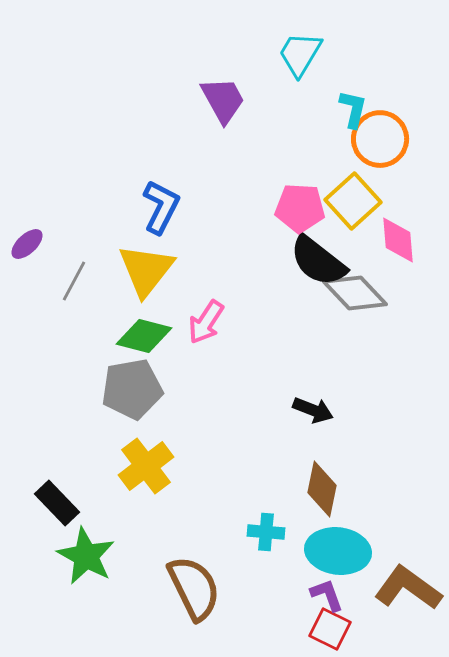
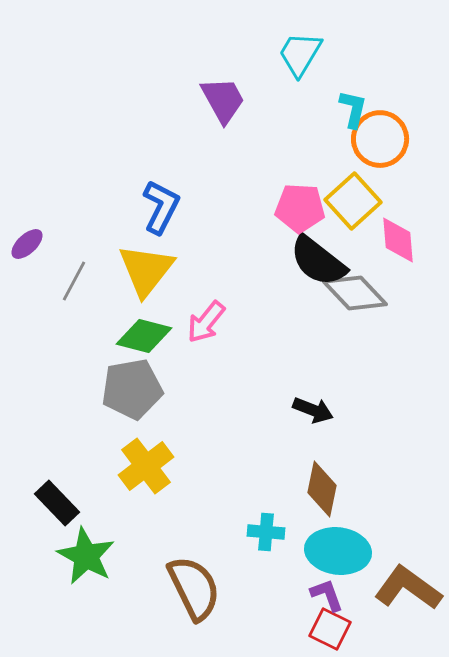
pink arrow: rotated 6 degrees clockwise
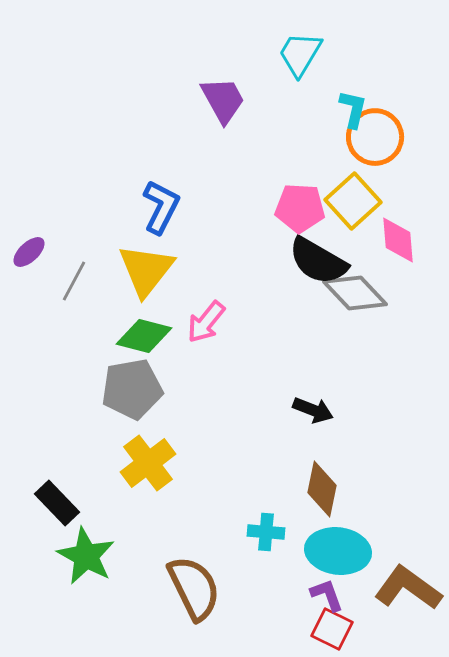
orange circle: moved 5 px left, 2 px up
purple ellipse: moved 2 px right, 8 px down
black semicircle: rotated 8 degrees counterclockwise
yellow cross: moved 2 px right, 3 px up
red square: moved 2 px right
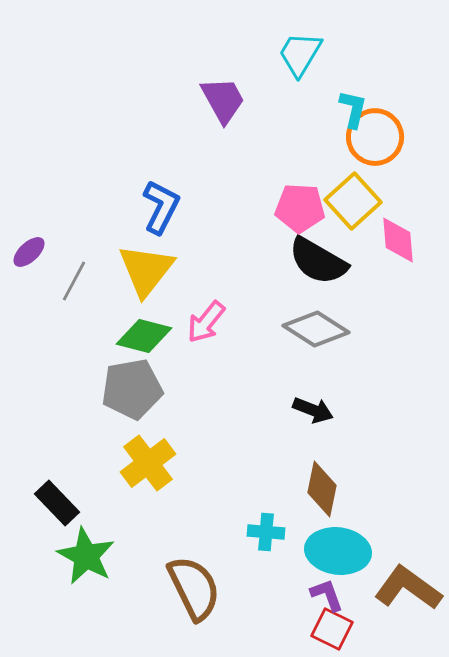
gray diamond: moved 39 px left, 36 px down; rotated 14 degrees counterclockwise
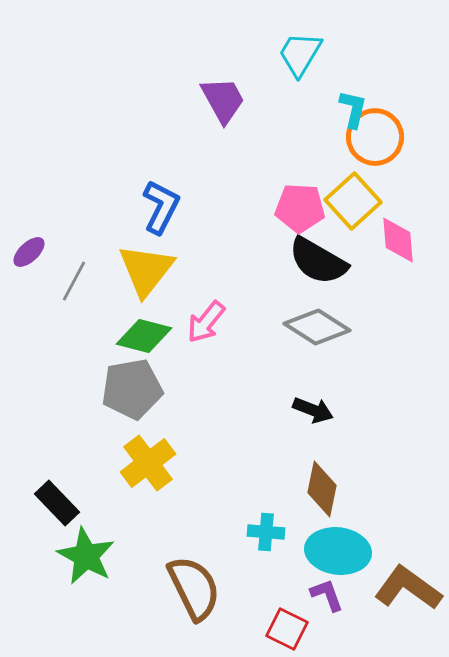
gray diamond: moved 1 px right, 2 px up
red square: moved 45 px left
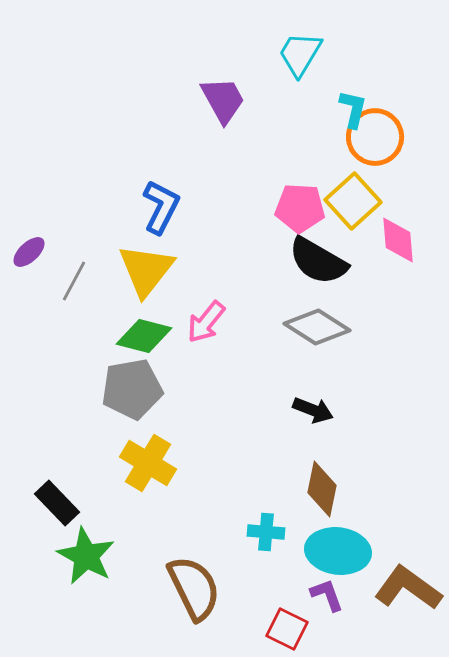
yellow cross: rotated 22 degrees counterclockwise
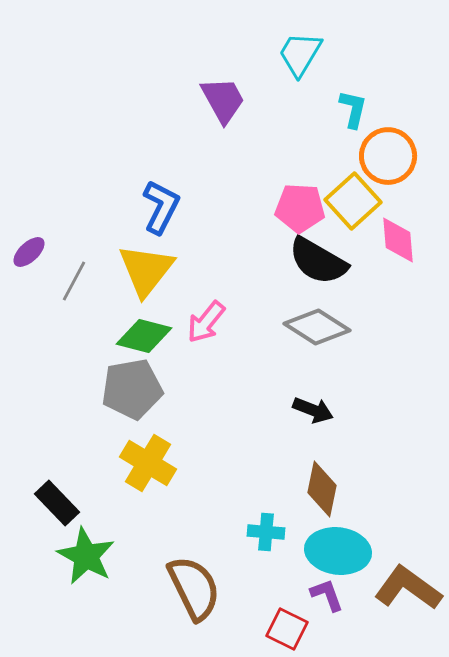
orange circle: moved 13 px right, 19 px down
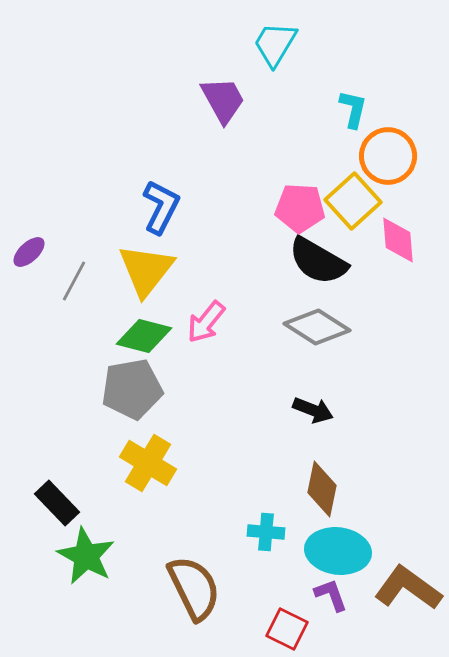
cyan trapezoid: moved 25 px left, 10 px up
purple L-shape: moved 4 px right
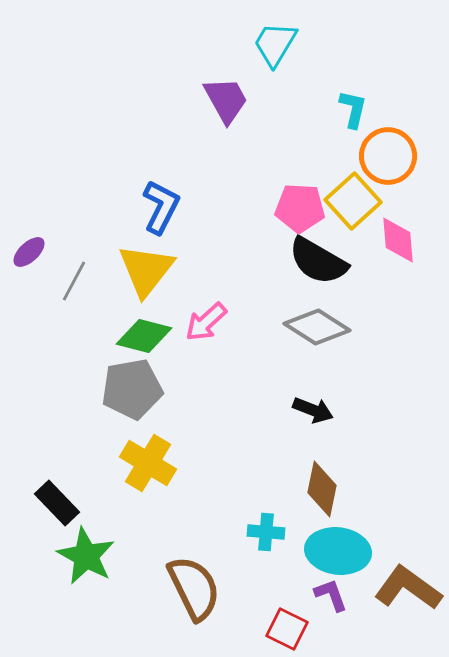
purple trapezoid: moved 3 px right
pink arrow: rotated 9 degrees clockwise
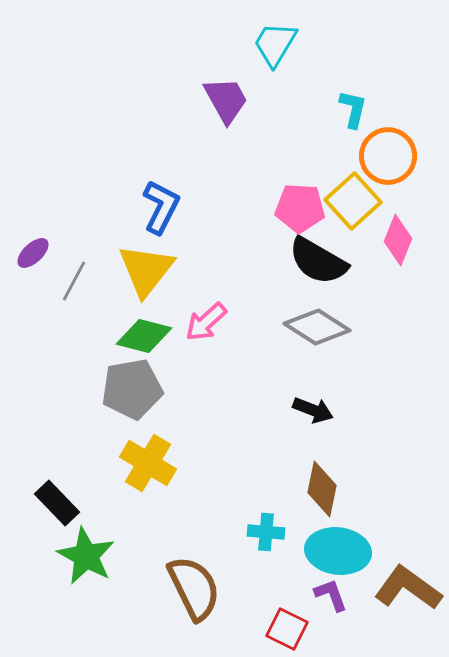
pink diamond: rotated 27 degrees clockwise
purple ellipse: moved 4 px right, 1 px down
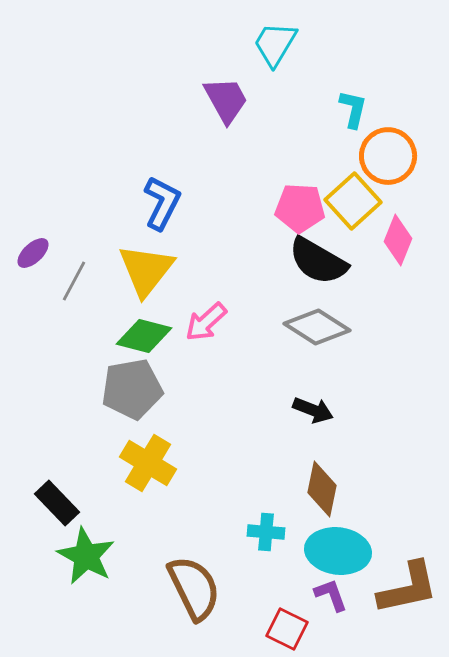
blue L-shape: moved 1 px right, 4 px up
brown L-shape: rotated 132 degrees clockwise
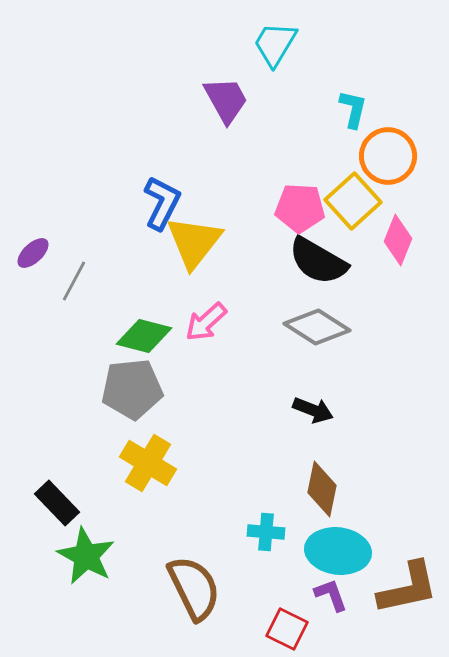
yellow triangle: moved 48 px right, 28 px up
gray pentagon: rotated 4 degrees clockwise
